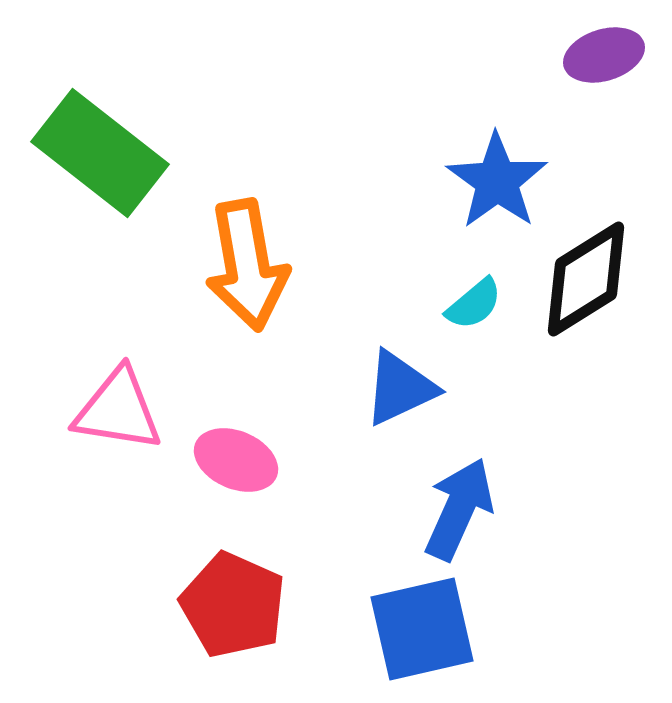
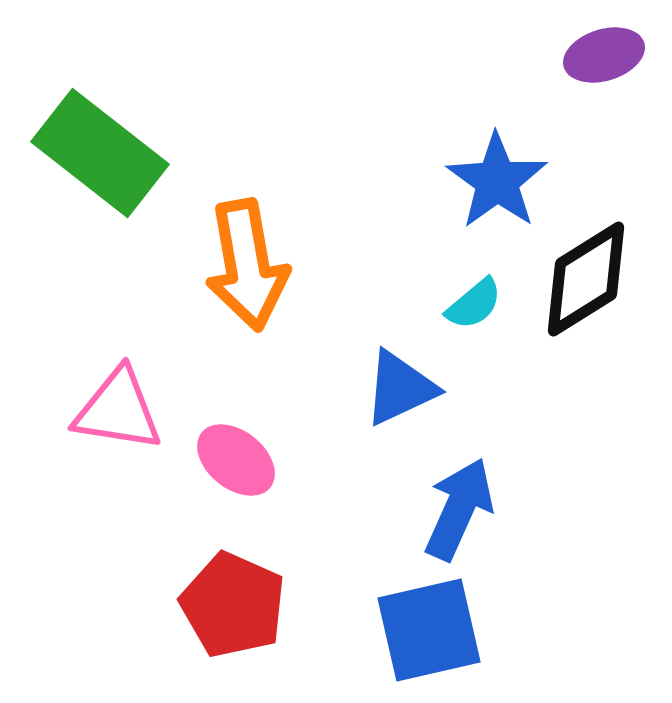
pink ellipse: rotated 16 degrees clockwise
blue square: moved 7 px right, 1 px down
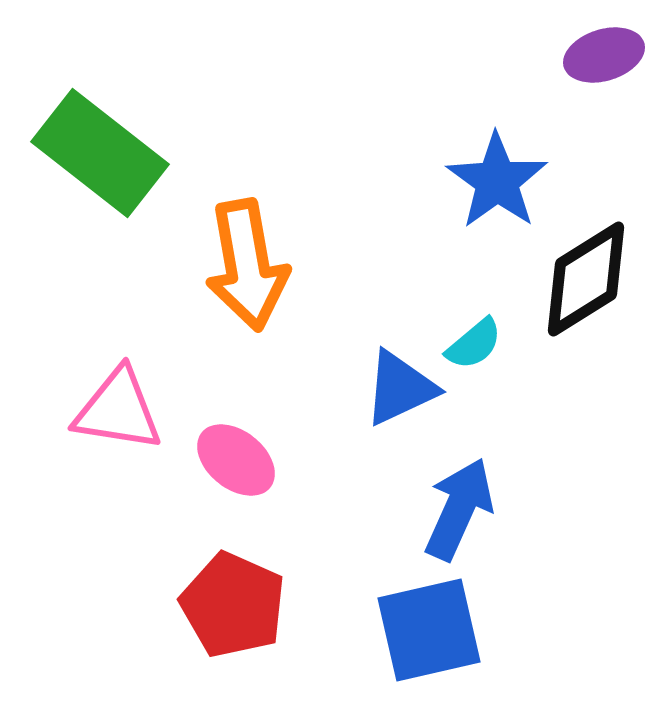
cyan semicircle: moved 40 px down
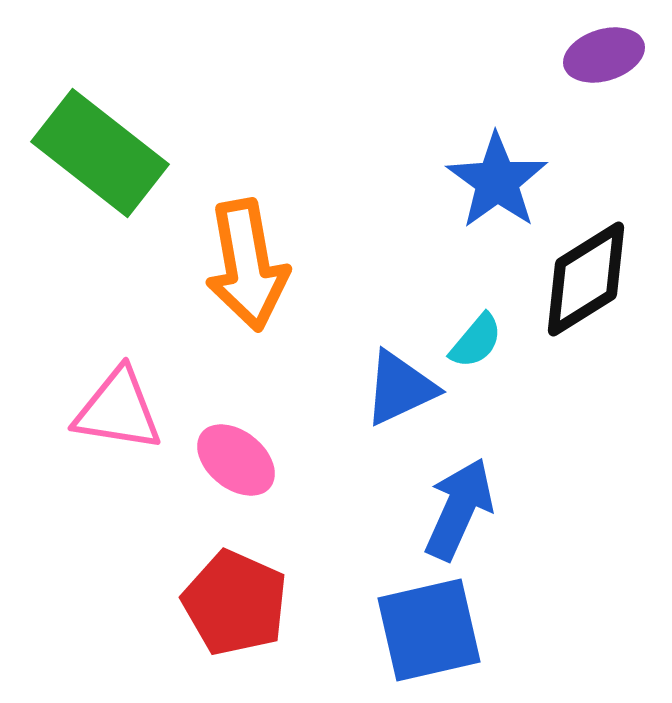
cyan semicircle: moved 2 px right, 3 px up; rotated 10 degrees counterclockwise
red pentagon: moved 2 px right, 2 px up
